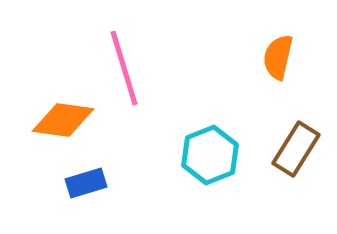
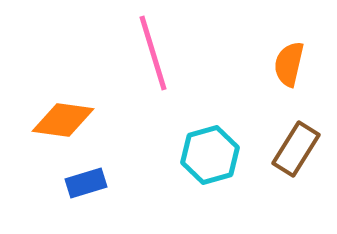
orange semicircle: moved 11 px right, 7 px down
pink line: moved 29 px right, 15 px up
cyan hexagon: rotated 6 degrees clockwise
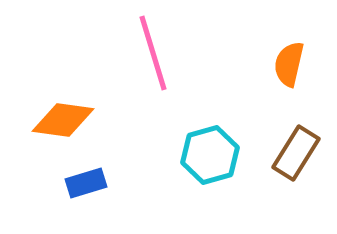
brown rectangle: moved 4 px down
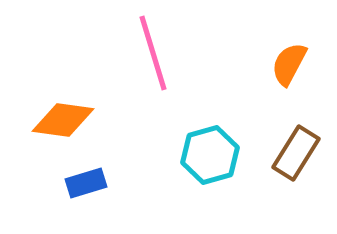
orange semicircle: rotated 15 degrees clockwise
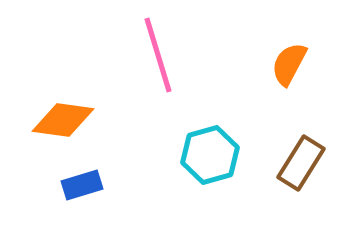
pink line: moved 5 px right, 2 px down
brown rectangle: moved 5 px right, 10 px down
blue rectangle: moved 4 px left, 2 px down
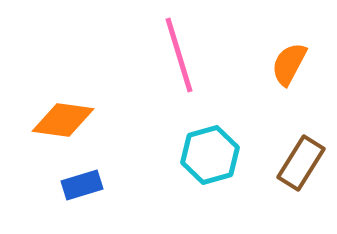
pink line: moved 21 px right
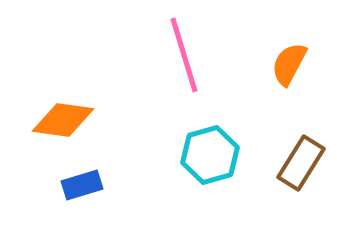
pink line: moved 5 px right
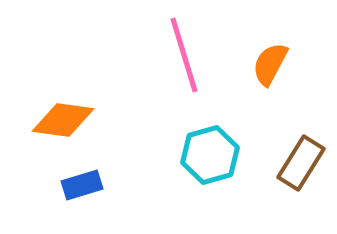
orange semicircle: moved 19 px left
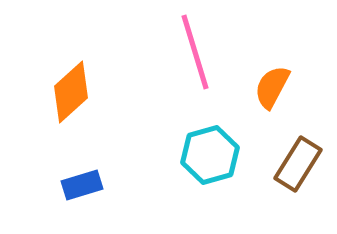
pink line: moved 11 px right, 3 px up
orange semicircle: moved 2 px right, 23 px down
orange diamond: moved 8 px right, 28 px up; rotated 50 degrees counterclockwise
brown rectangle: moved 3 px left, 1 px down
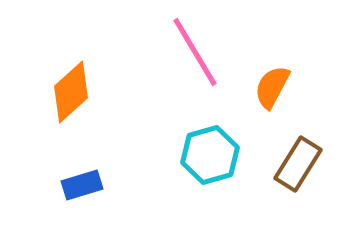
pink line: rotated 14 degrees counterclockwise
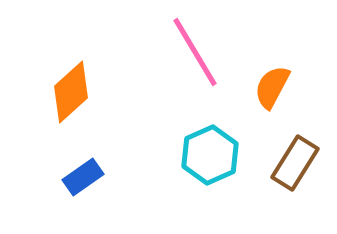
cyan hexagon: rotated 8 degrees counterclockwise
brown rectangle: moved 3 px left, 1 px up
blue rectangle: moved 1 px right, 8 px up; rotated 18 degrees counterclockwise
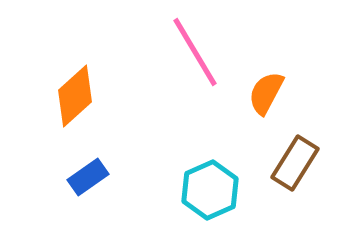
orange semicircle: moved 6 px left, 6 px down
orange diamond: moved 4 px right, 4 px down
cyan hexagon: moved 35 px down
blue rectangle: moved 5 px right
